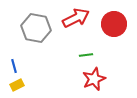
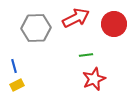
gray hexagon: rotated 12 degrees counterclockwise
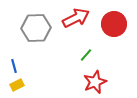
green line: rotated 40 degrees counterclockwise
red star: moved 1 px right, 3 px down
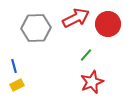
red circle: moved 6 px left
red star: moved 3 px left
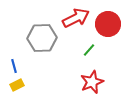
gray hexagon: moved 6 px right, 10 px down
green line: moved 3 px right, 5 px up
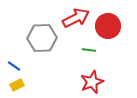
red circle: moved 2 px down
green line: rotated 56 degrees clockwise
blue line: rotated 40 degrees counterclockwise
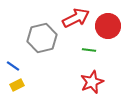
gray hexagon: rotated 12 degrees counterclockwise
blue line: moved 1 px left
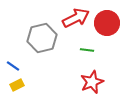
red circle: moved 1 px left, 3 px up
green line: moved 2 px left
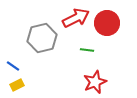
red star: moved 3 px right
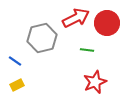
blue line: moved 2 px right, 5 px up
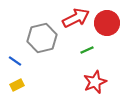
green line: rotated 32 degrees counterclockwise
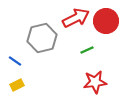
red circle: moved 1 px left, 2 px up
red star: rotated 15 degrees clockwise
